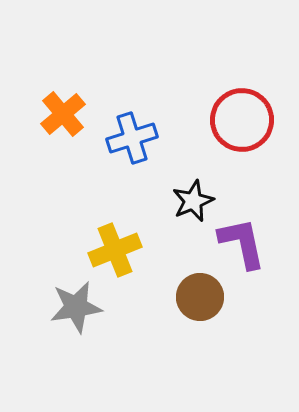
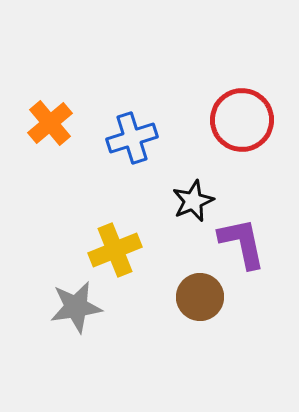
orange cross: moved 13 px left, 9 px down
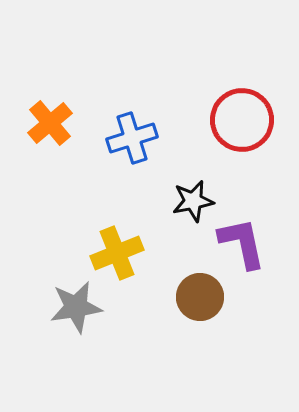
black star: rotated 12 degrees clockwise
yellow cross: moved 2 px right, 3 px down
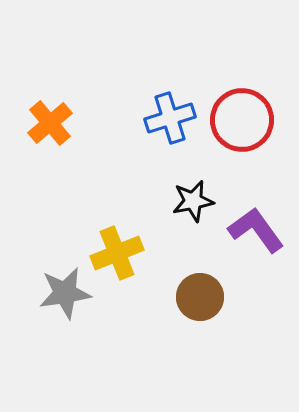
blue cross: moved 38 px right, 20 px up
purple L-shape: moved 14 px right, 13 px up; rotated 24 degrees counterclockwise
gray star: moved 11 px left, 14 px up
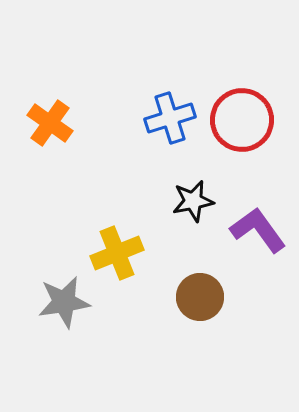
orange cross: rotated 15 degrees counterclockwise
purple L-shape: moved 2 px right
gray star: moved 1 px left, 9 px down
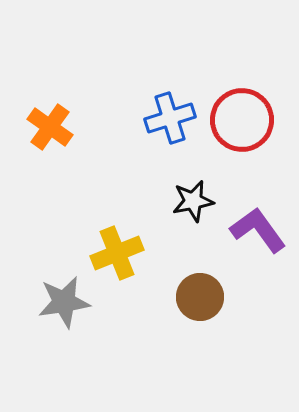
orange cross: moved 4 px down
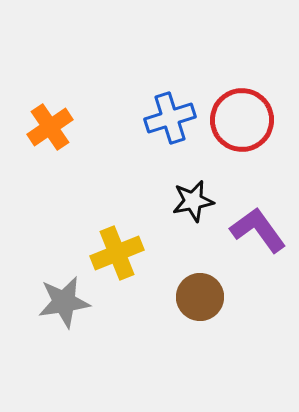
orange cross: rotated 21 degrees clockwise
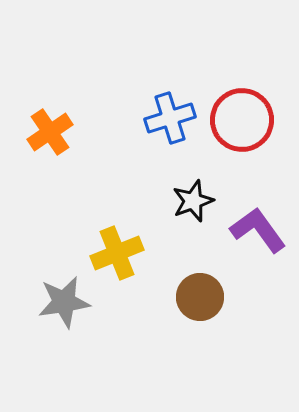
orange cross: moved 5 px down
black star: rotated 9 degrees counterclockwise
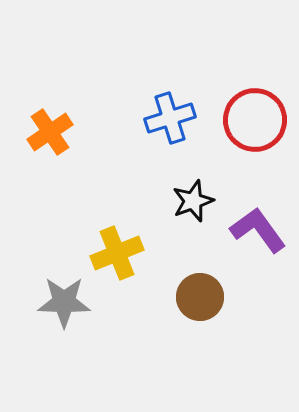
red circle: moved 13 px right
gray star: rotated 10 degrees clockwise
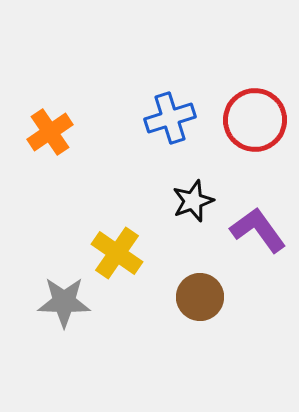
yellow cross: rotated 33 degrees counterclockwise
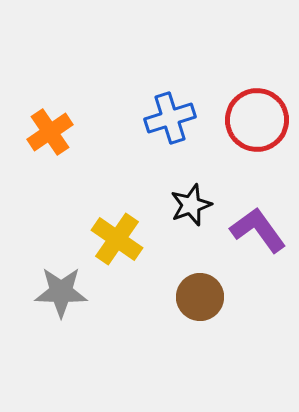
red circle: moved 2 px right
black star: moved 2 px left, 4 px down
yellow cross: moved 14 px up
gray star: moved 3 px left, 10 px up
